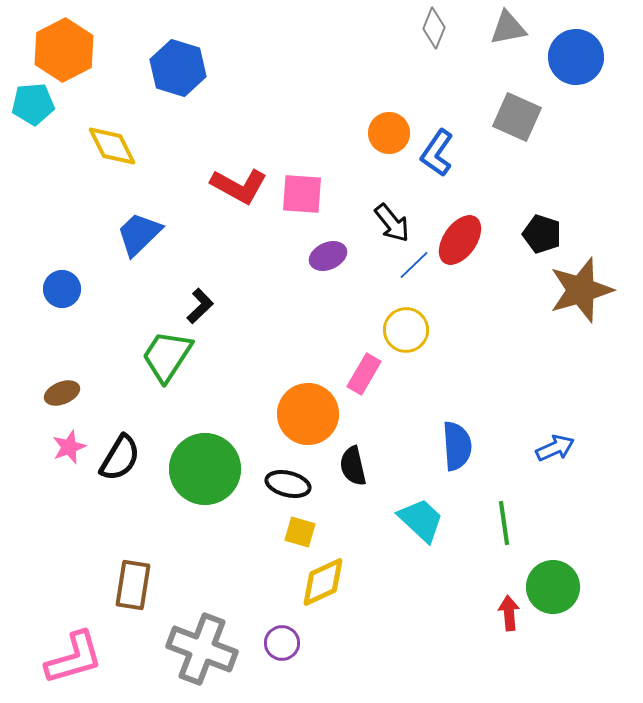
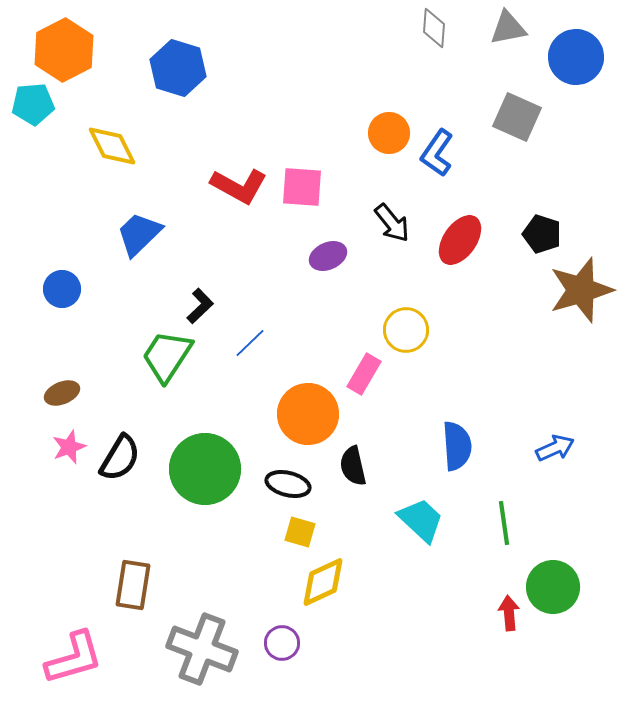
gray diamond at (434, 28): rotated 18 degrees counterclockwise
pink square at (302, 194): moved 7 px up
blue line at (414, 265): moved 164 px left, 78 px down
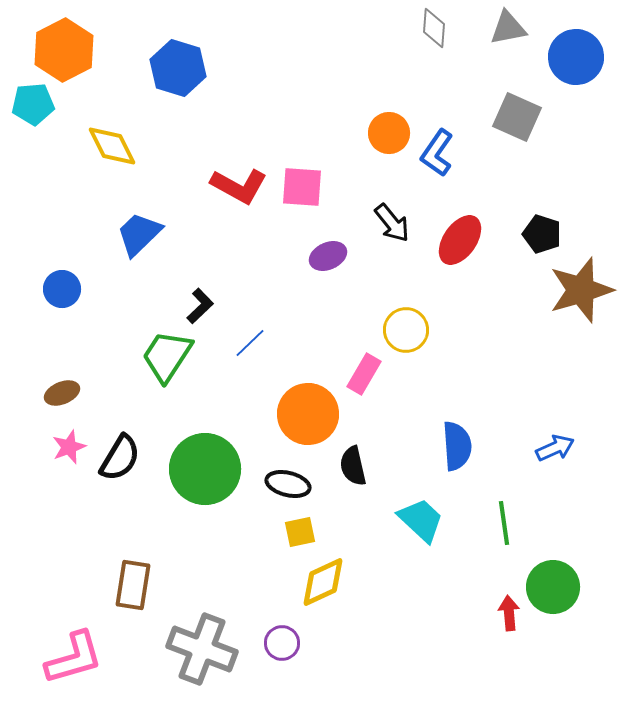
yellow square at (300, 532): rotated 28 degrees counterclockwise
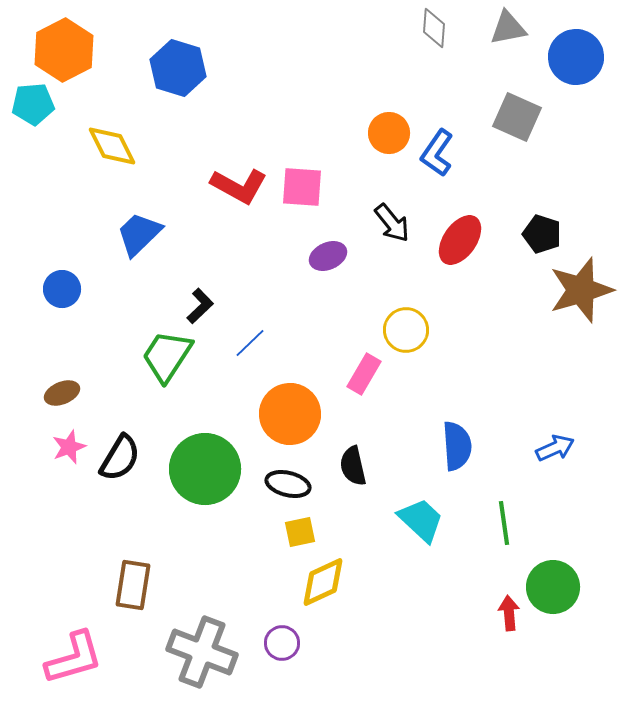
orange circle at (308, 414): moved 18 px left
gray cross at (202, 649): moved 3 px down
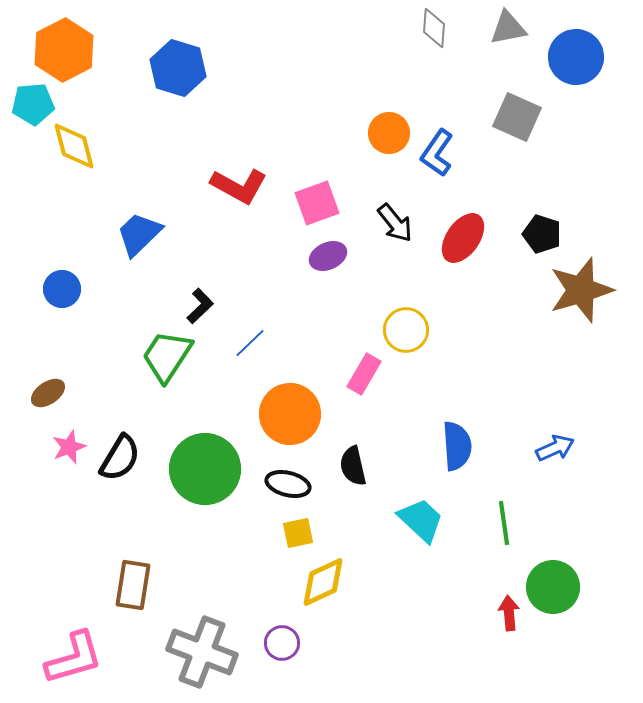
yellow diamond at (112, 146): moved 38 px left; rotated 12 degrees clockwise
pink square at (302, 187): moved 15 px right, 16 px down; rotated 24 degrees counterclockwise
black arrow at (392, 223): moved 3 px right
red ellipse at (460, 240): moved 3 px right, 2 px up
brown ellipse at (62, 393): moved 14 px left; rotated 12 degrees counterclockwise
yellow square at (300, 532): moved 2 px left, 1 px down
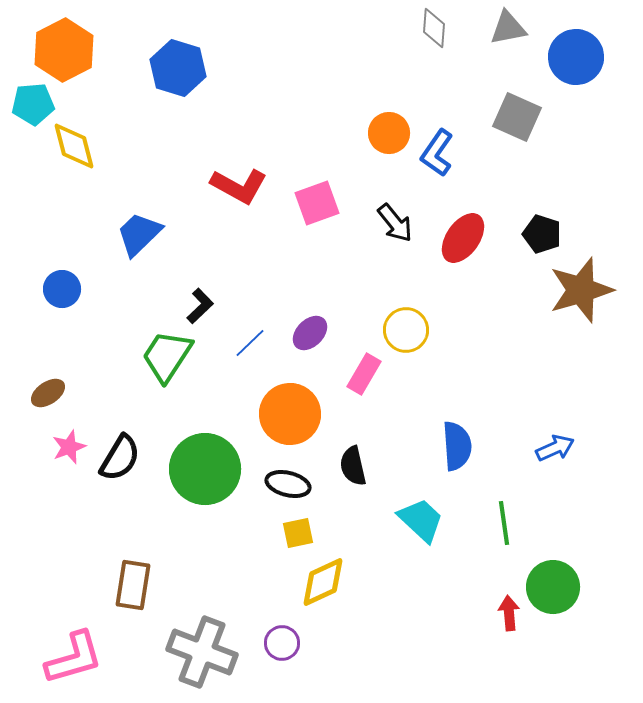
purple ellipse at (328, 256): moved 18 px left, 77 px down; rotated 21 degrees counterclockwise
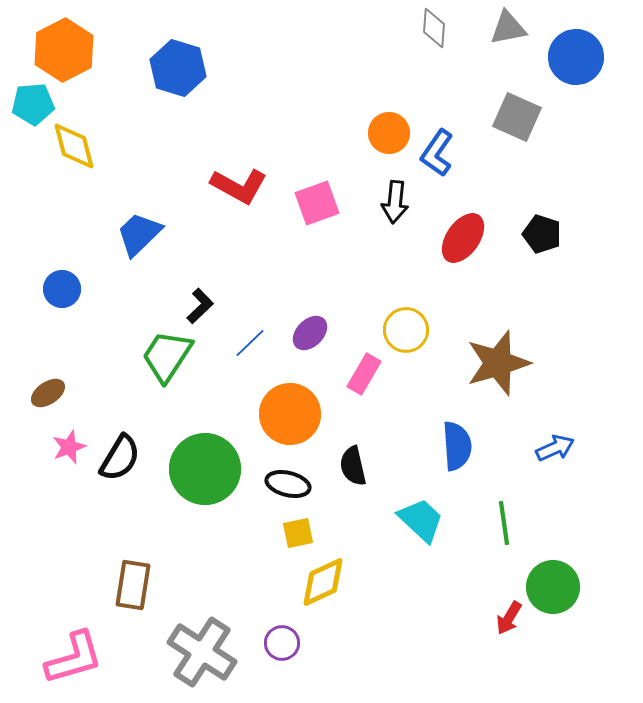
black arrow at (395, 223): moved 21 px up; rotated 45 degrees clockwise
brown star at (581, 290): moved 83 px left, 73 px down
red arrow at (509, 613): moved 5 px down; rotated 144 degrees counterclockwise
gray cross at (202, 652): rotated 12 degrees clockwise
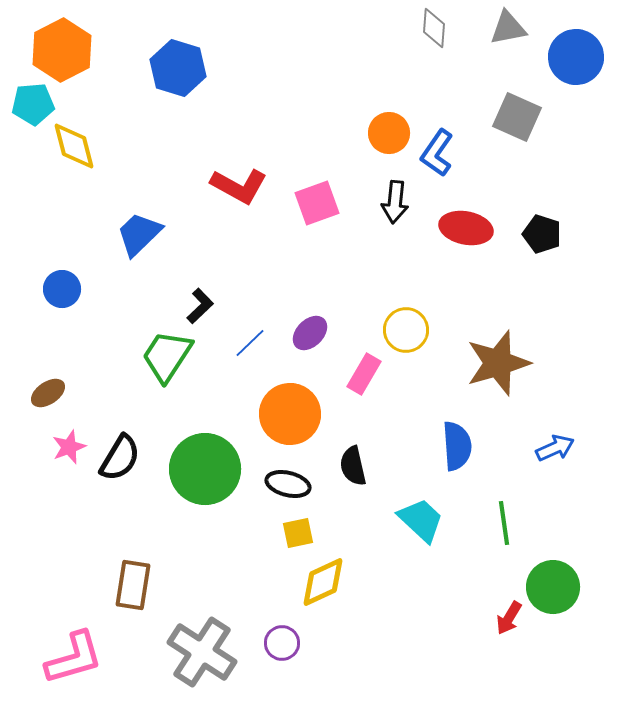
orange hexagon at (64, 50): moved 2 px left
red ellipse at (463, 238): moved 3 px right, 10 px up; rotated 66 degrees clockwise
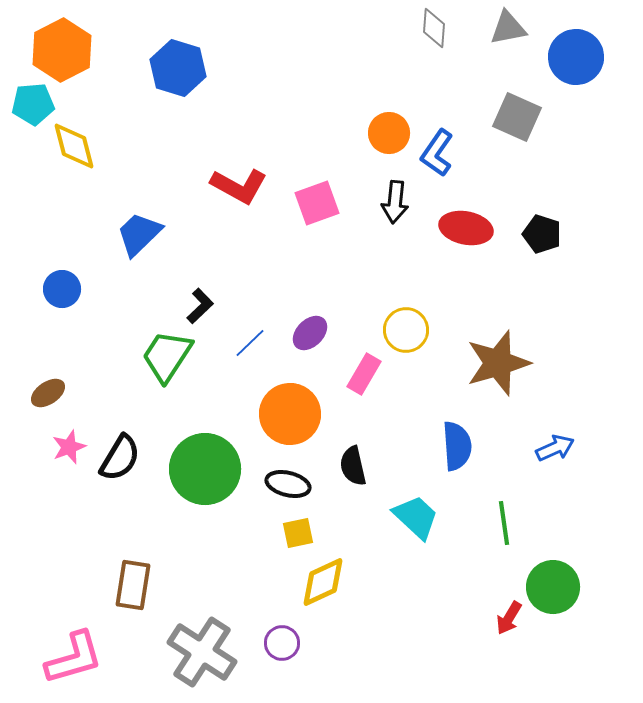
cyan trapezoid at (421, 520): moved 5 px left, 3 px up
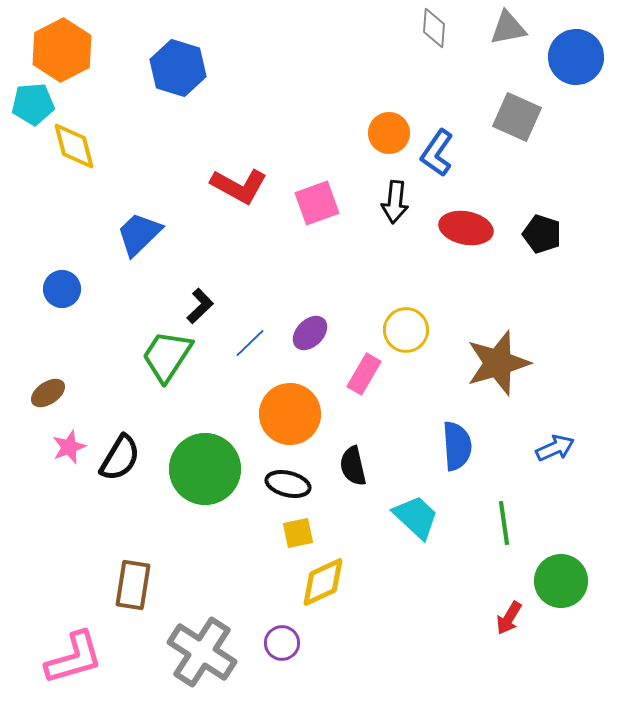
green circle at (553, 587): moved 8 px right, 6 px up
